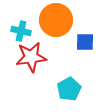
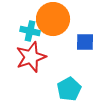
orange circle: moved 3 px left, 1 px up
cyan cross: moved 9 px right
red star: rotated 12 degrees counterclockwise
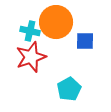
orange circle: moved 3 px right, 3 px down
blue square: moved 1 px up
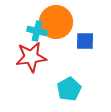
cyan cross: moved 7 px right
red star: rotated 12 degrees clockwise
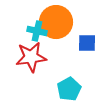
blue square: moved 2 px right, 2 px down
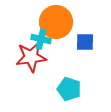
cyan cross: moved 4 px right, 8 px down
blue square: moved 2 px left, 1 px up
cyan pentagon: rotated 25 degrees counterclockwise
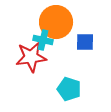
cyan cross: moved 2 px right, 1 px down
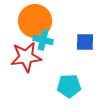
orange circle: moved 21 px left, 1 px up
red star: moved 5 px left
cyan pentagon: moved 3 px up; rotated 20 degrees counterclockwise
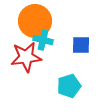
blue square: moved 4 px left, 3 px down
cyan pentagon: rotated 15 degrees counterclockwise
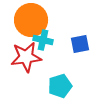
orange circle: moved 4 px left, 1 px up
blue square: moved 1 px left, 1 px up; rotated 12 degrees counterclockwise
cyan pentagon: moved 9 px left
